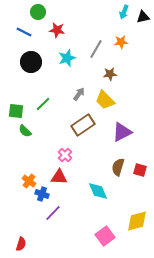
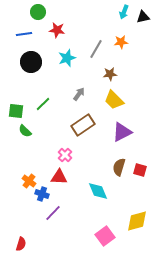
blue line: moved 2 px down; rotated 35 degrees counterclockwise
yellow trapezoid: moved 9 px right
brown semicircle: moved 1 px right
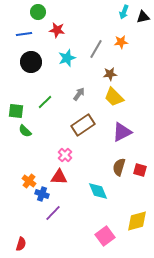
yellow trapezoid: moved 3 px up
green line: moved 2 px right, 2 px up
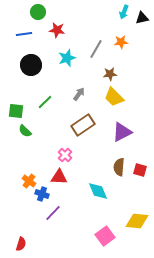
black triangle: moved 1 px left, 1 px down
black circle: moved 3 px down
brown semicircle: rotated 12 degrees counterclockwise
yellow diamond: rotated 20 degrees clockwise
